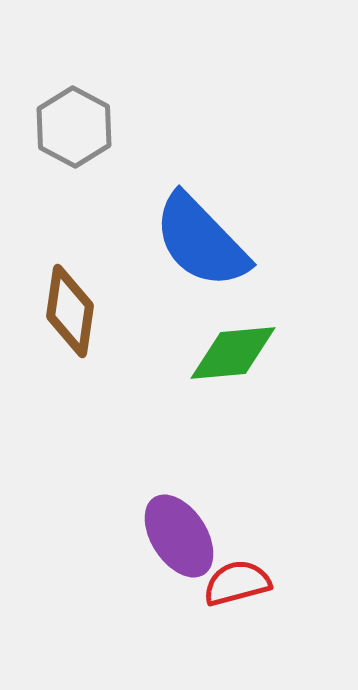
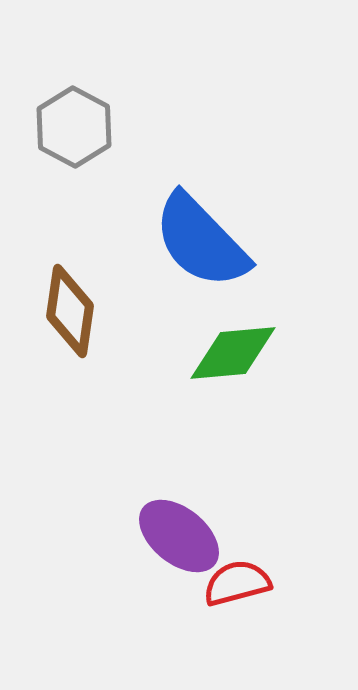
purple ellipse: rotated 18 degrees counterclockwise
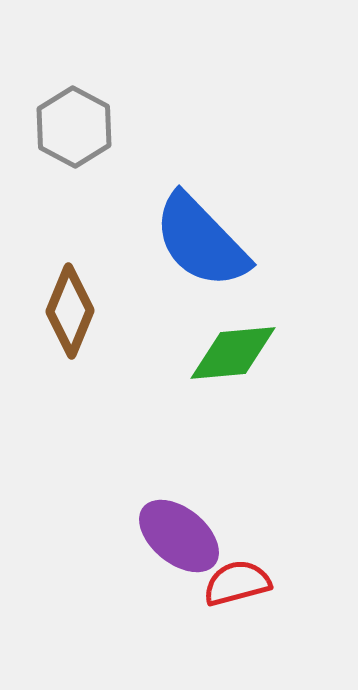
brown diamond: rotated 14 degrees clockwise
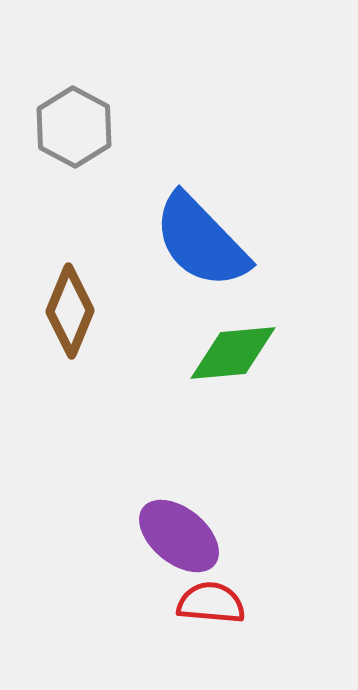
red semicircle: moved 26 px left, 20 px down; rotated 20 degrees clockwise
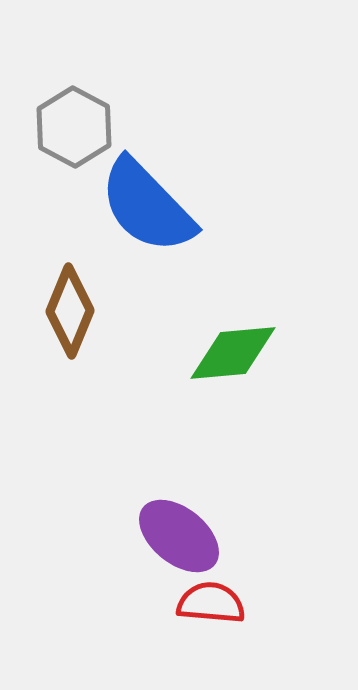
blue semicircle: moved 54 px left, 35 px up
